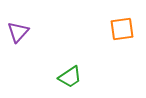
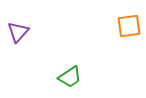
orange square: moved 7 px right, 3 px up
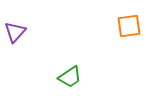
purple triangle: moved 3 px left
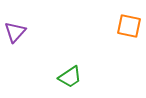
orange square: rotated 20 degrees clockwise
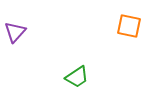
green trapezoid: moved 7 px right
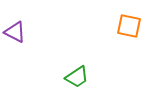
purple triangle: rotated 45 degrees counterclockwise
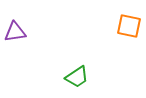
purple triangle: rotated 35 degrees counterclockwise
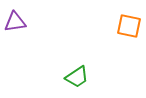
purple triangle: moved 10 px up
